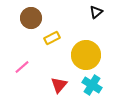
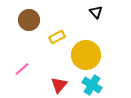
black triangle: rotated 32 degrees counterclockwise
brown circle: moved 2 px left, 2 px down
yellow rectangle: moved 5 px right, 1 px up
pink line: moved 2 px down
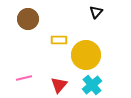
black triangle: rotated 24 degrees clockwise
brown circle: moved 1 px left, 1 px up
yellow rectangle: moved 2 px right, 3 px down; rotated 28 degrees clockwise
pink line: moved 2 px right, 9 px down; rotated 28 degrees clockwise
cyan cross: rotated 18 degrees clockwise
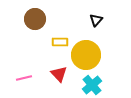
black triangle: moved 8 px down
brown circle: moved 7 px right
yellow rectangle: moved 1 px right, 2 px down
red triangle: moved 11 px up; rotated 24 degrees counterclockwise
